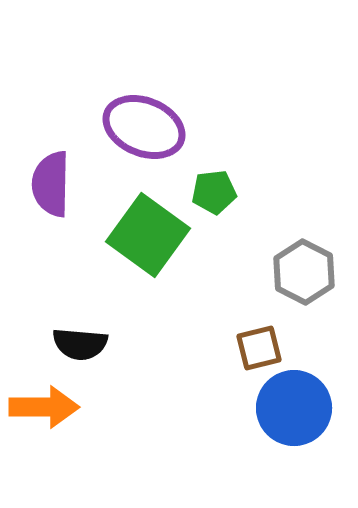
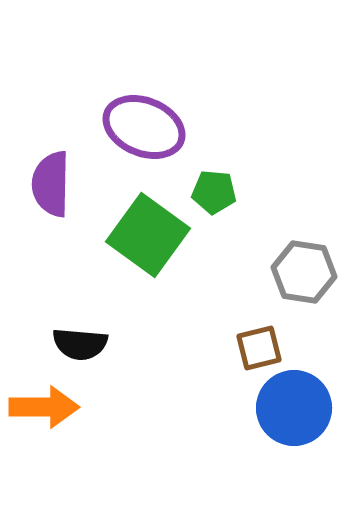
green pentagon: rotated 12 degrees clockwise
gray hexagon: rotated 18 degrees counterclockwise
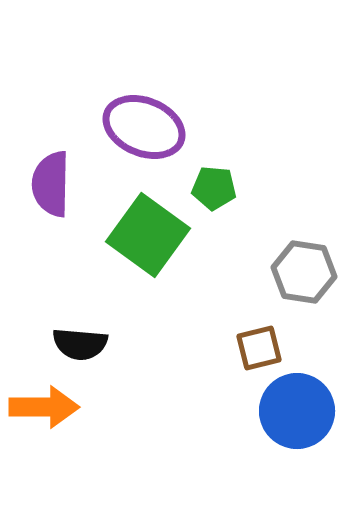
green pentagon: moved 4 px up
blue circle: moved 3 px right, 3 px down
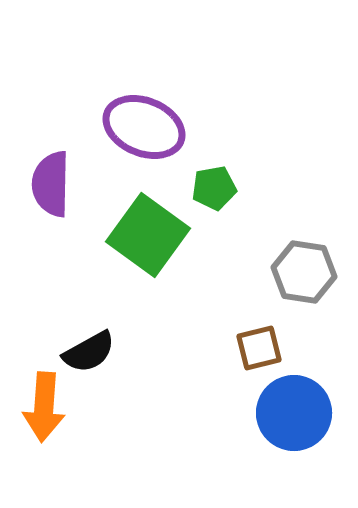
green pentagon: rotated 15 degrees counterclockwise
black semicircle: moved 9 px right, 8 px down; rotated 34 degrees counterclockwise
orange arrow: rotated 94 degrees clockwise
blue circle: moved 3 px left, 2 px down
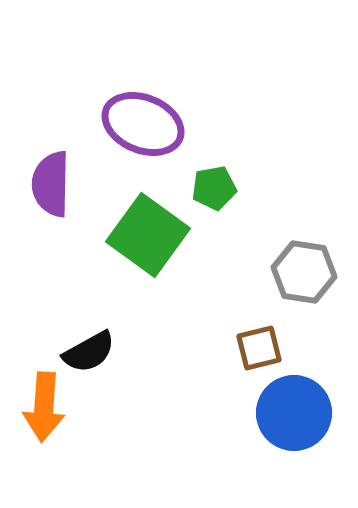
purple ellipse: moved 1 px left, 3 px up
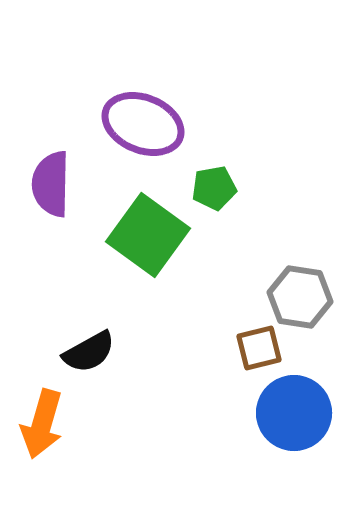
gray hexagon: moved 4 px left, 25 px down
orange arrow: moved 2 px left, 17 px down; rotated 12 degrees clockwise
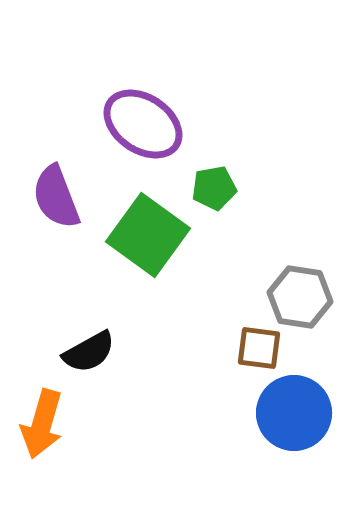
purple ellipse: rotated 12 degrees clockwise
purple semicircle: moved 5 px right, 13 px down; rotated 22 degrees counterclockwise
brown square: rotated 21 degrees clockwise
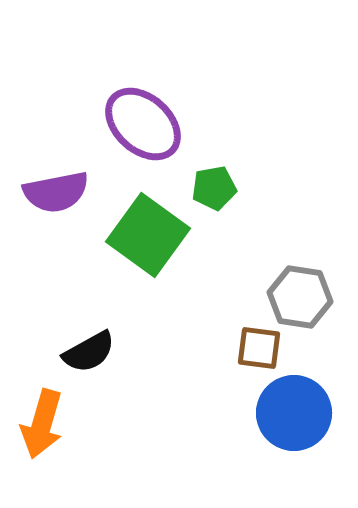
purple ellipse: rotated 8 degrees clockwise
purple semicircle: moved 5 px up; rotated 80 degrees counterclockwise
